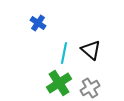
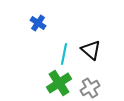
cyan line: moved 1 px down
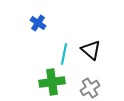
green cross: moved 7 px left, 1 px up; rotated 25 degrees clockwise
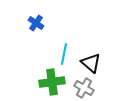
blue cross: moved 2 px left
black triangle: moved 13 px down
gray cross: moved 6 px left; rotated 30 degrees counterclockwise
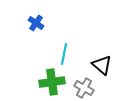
black triangle: moved 11 px right, 2 px down
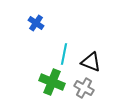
black triangle: moved 11 px left, 3 px up; rotated 20 degrees counterclockwise
green cross: rotated 30 degrees clockwise
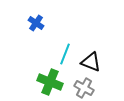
cyan line: moved 1 px right; rotated 10 degrees clockwise
green cross: moved 2 px left
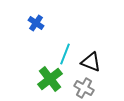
green cross: moved 3 px up; rotated 30 degrees clockwise
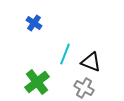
blue cross: moved 2 px left
green cross: moved 13 px left, 3 px down
